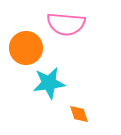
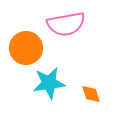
pink semicircle: rotated 15 degrees counterclockwise
orange diamond: moved 12 px right, 20 px up
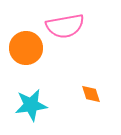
pink semicircle: moved 1 px left, 2 px down
cyan star: moved 18 px left, 22 px down
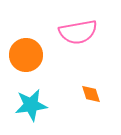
pink semicircle: moved 13 px right, 6 px down
orange circle: moved 7 px down
